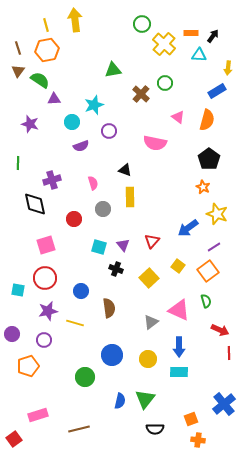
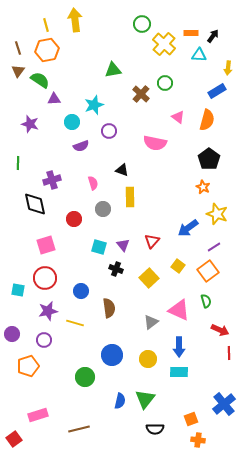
black triangle at (125, 170): moved 3 px left
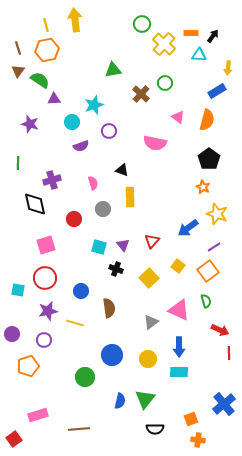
brown line at (79, 429): rotated 10 degrees clockwise
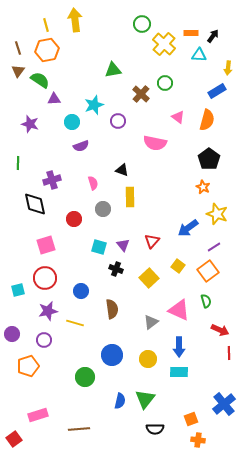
purple circle at (109, 131): moved 9 px right, 10 px up
cyan square at (18, 290): rotated 24 degrees counterclockwise
brown semicircle at (109, 308): moved 3 px right, 1 px down
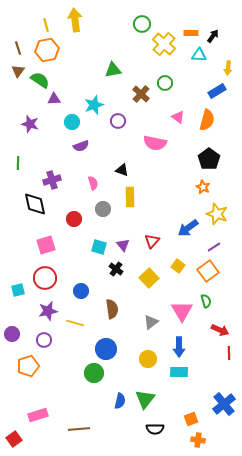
black cross at (116, 269): rotated 16 degrees clockwise
pink triangle at (179, 310): moved 3 px right, 1 px down; rotated 35 degrees clockwise
blue circle at (112, 355): moved 6 px left, 6 px up
green circle at (85, 377): moved 9 px right, 4 px up
